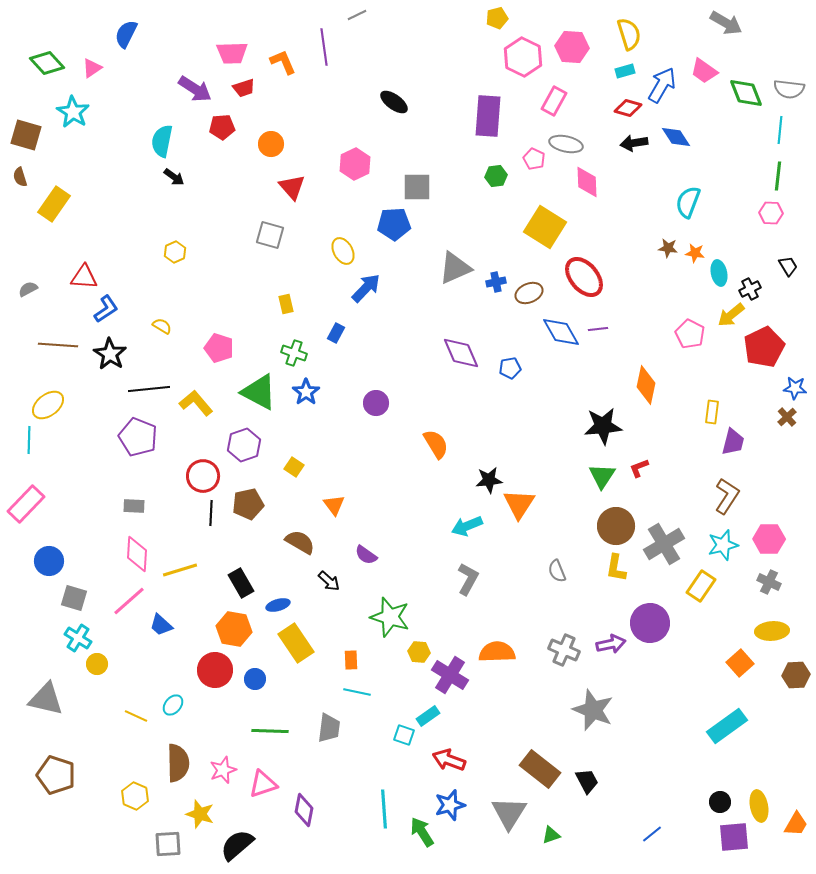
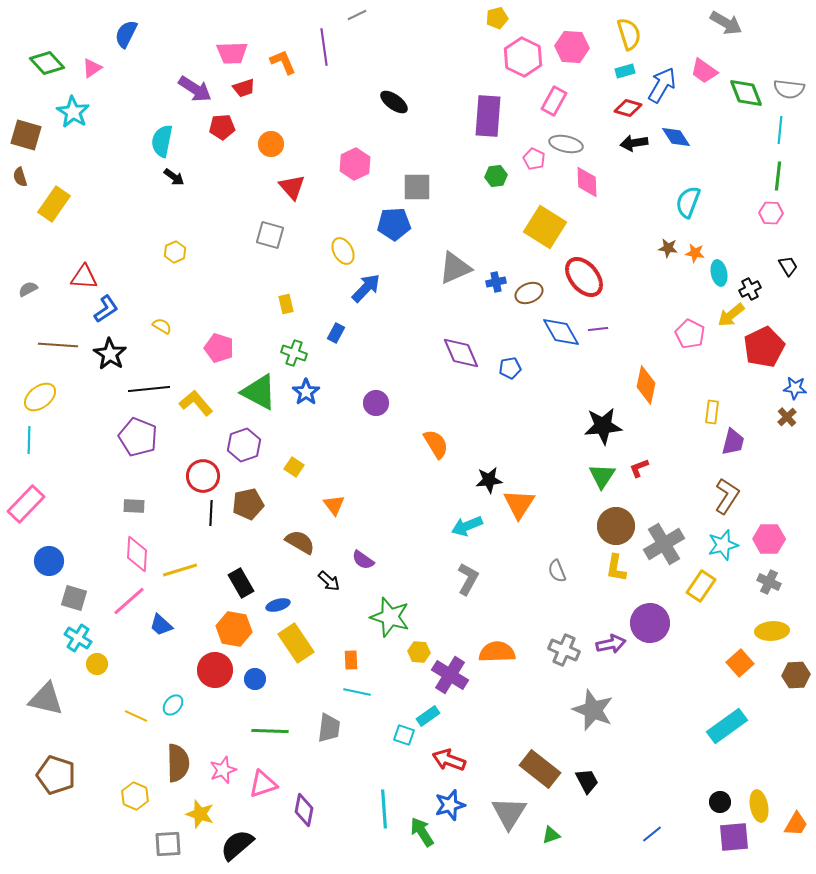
yellow ellipse at (48, 405): moved 8 px left, 8 px up
purple semicircle at (366, 555): moved 3 px left, 5 px down
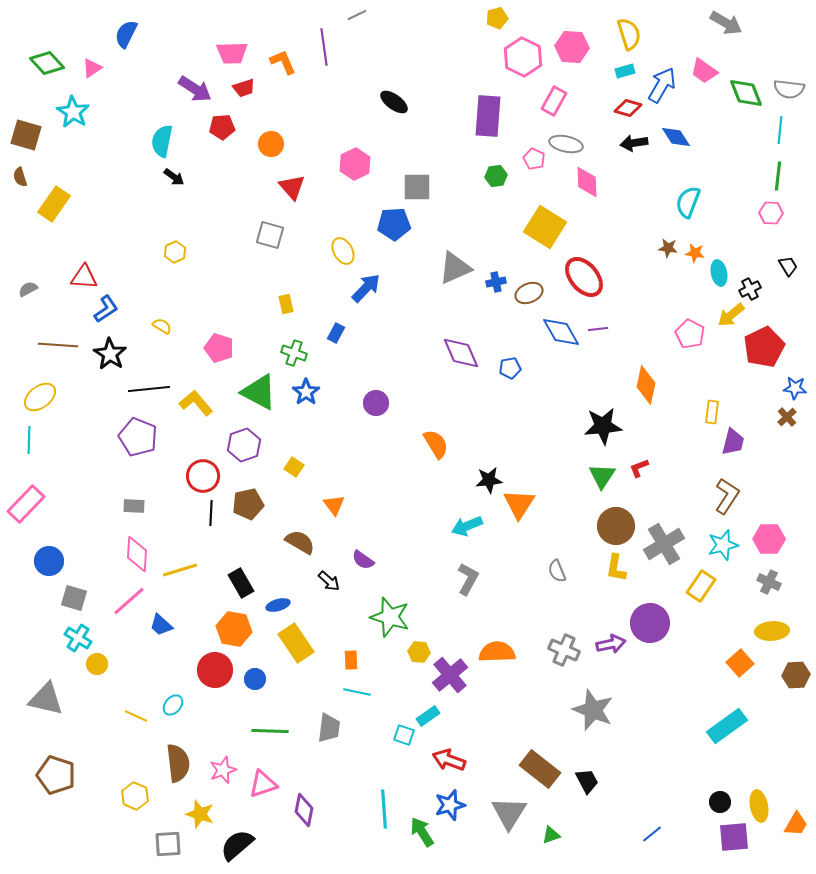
purple cross at (450, 675): rotated 18 degrees clockwise
brown semicircle at (178, 763): rotated 6 degrees counterclockwise
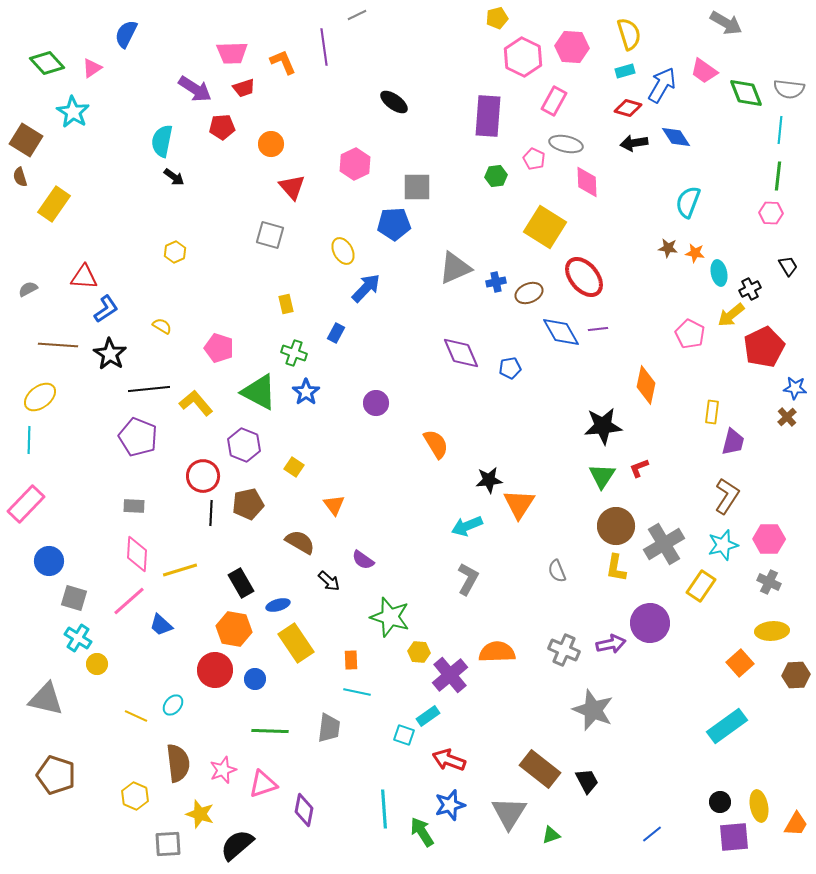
brown square at (26, 135): moved 5 px down; rotated 16 degrees clockwise
purple hexagon at (244, 445): rotated 20 degrees counterclockwise
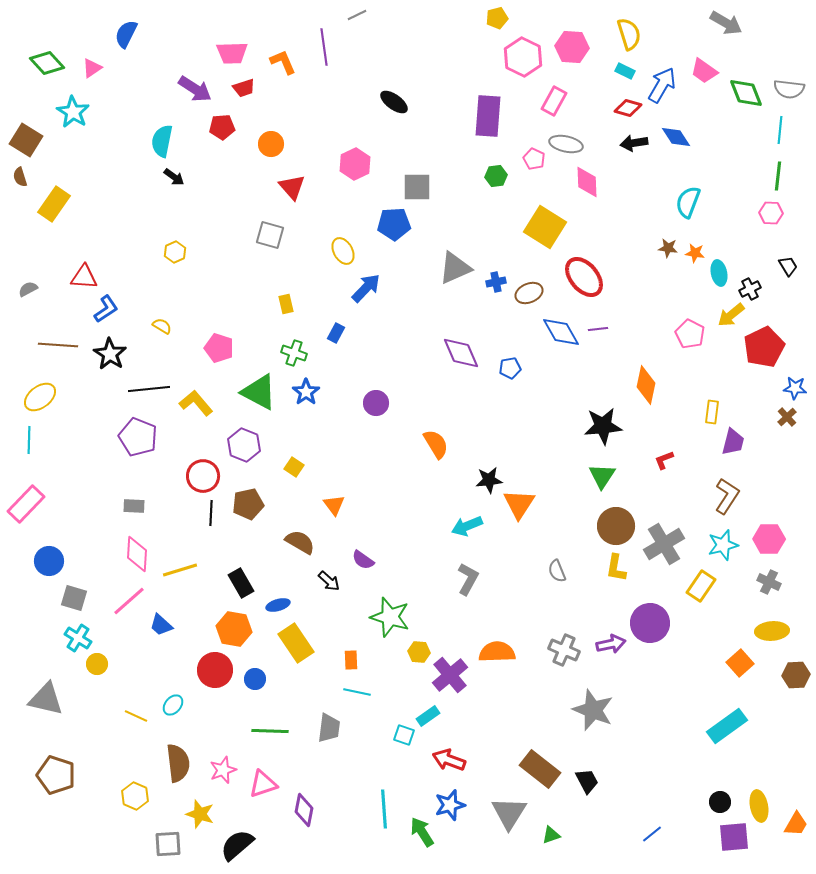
cyan rectangle at (625, 71): rotated 42 degrees clockwise
red L-shape at (639, 468): moved 25 px right, 8 px up
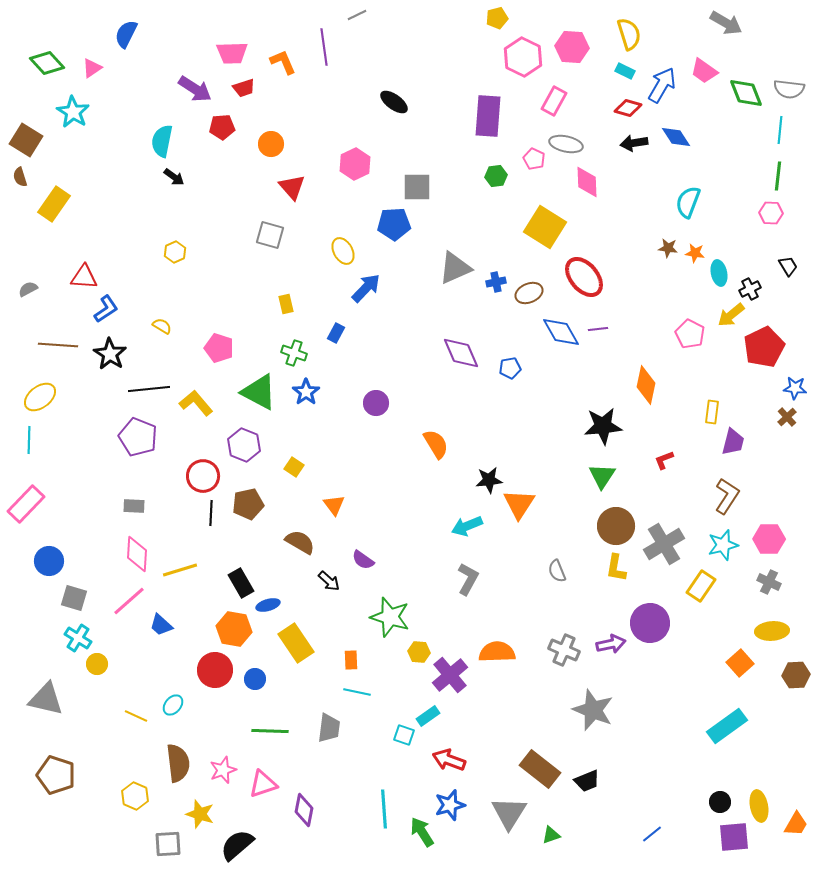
blue ellipse at (278, 605): moved 10 px left
black trapezoid at (587, 781): rotated 96 degrees clockwise
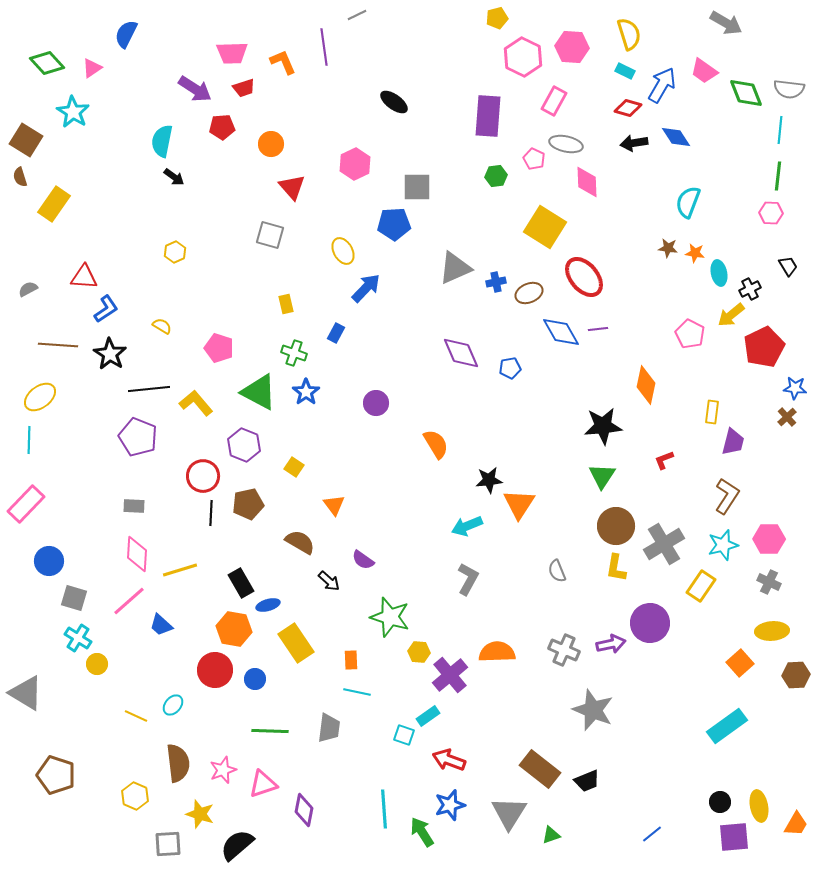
gray triangle at (46, 699): moved 20 px left, 6 px up; rotated 18 degrees clockwise
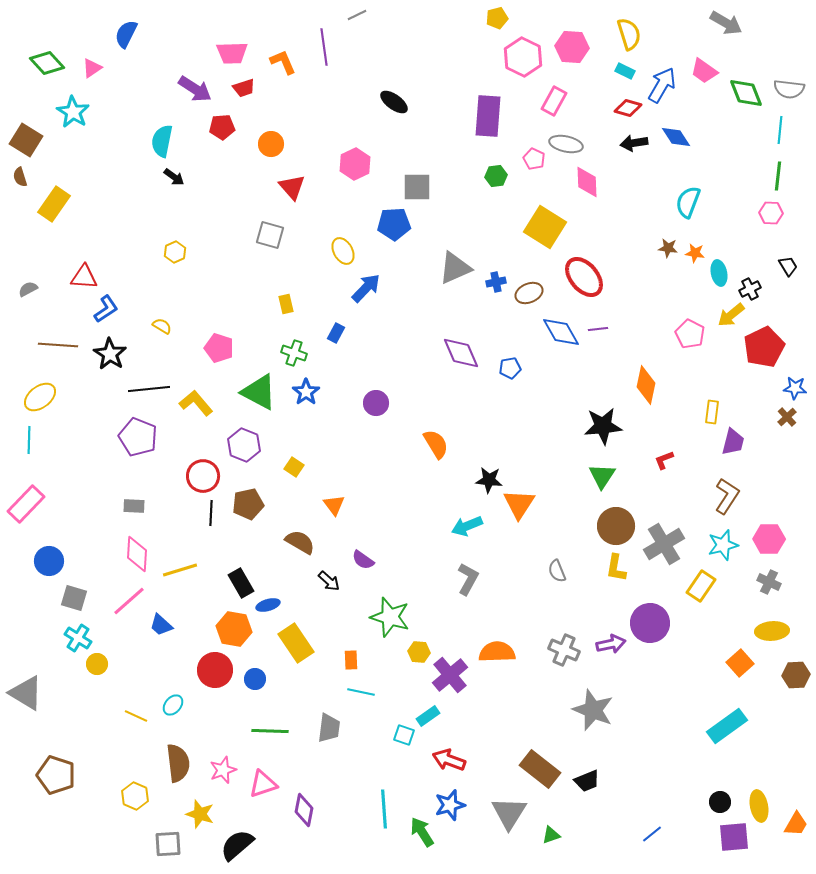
black star at (489, 480): rotated 12 degrees clockwise
cyan line at (357, 692): moved 4 px right
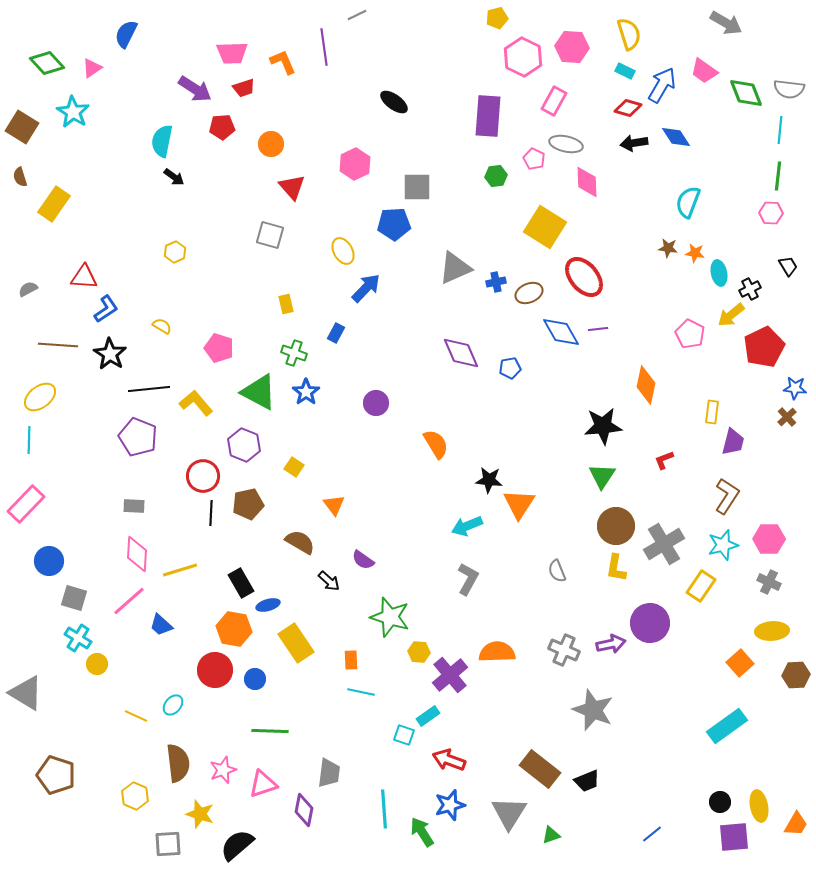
brown square at (26, 140): moved 4 px left, 13 px up
gray trapezoid at (329, 728): moved 45 px down
